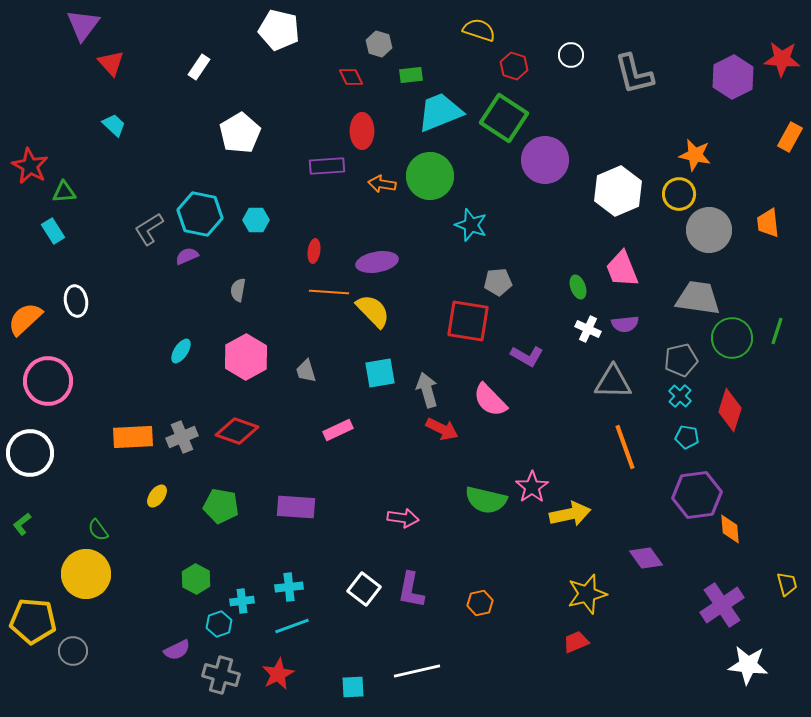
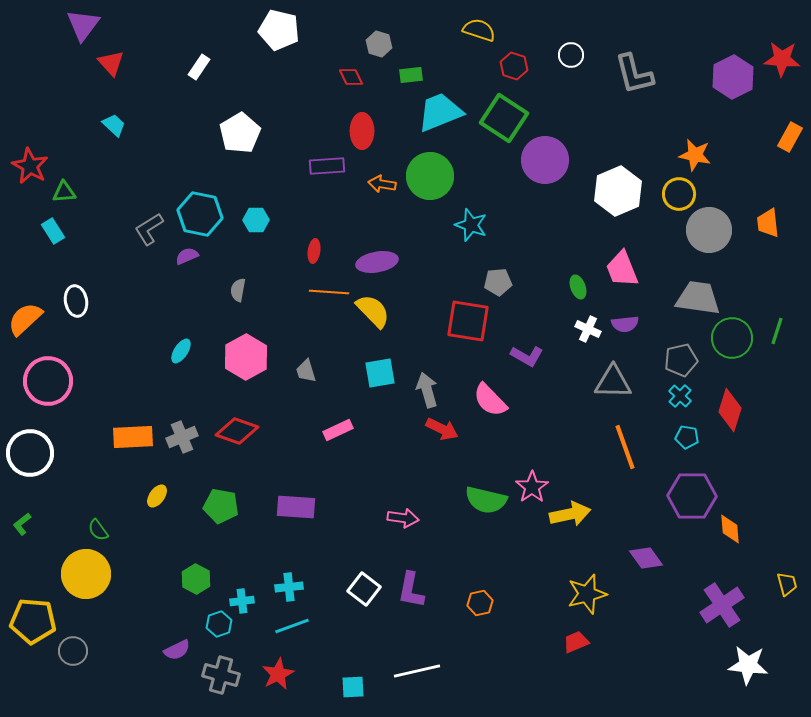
purple hexagon at (697, 495): moved 5 px left, 1 px down; rotated 9 degrees clockwise
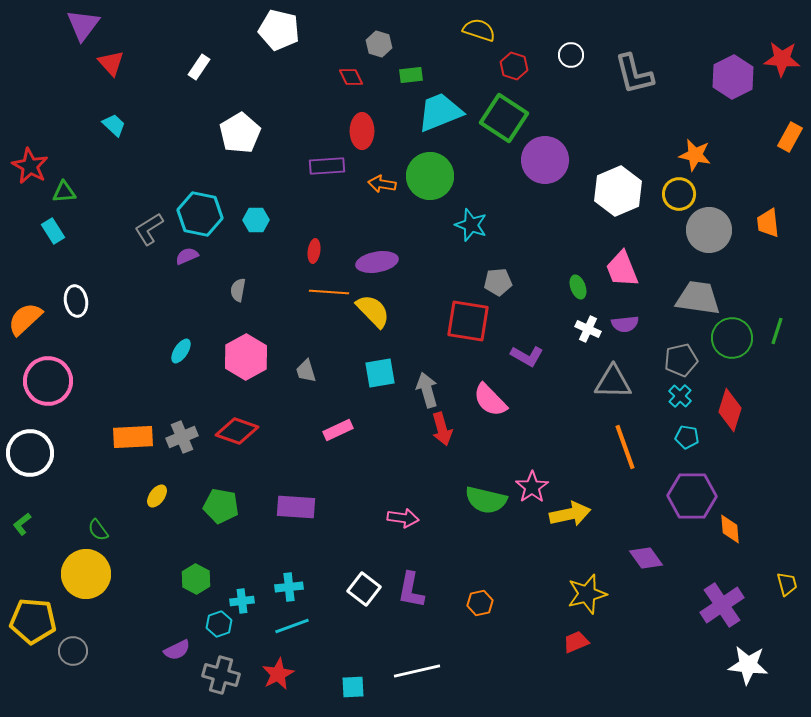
red arrow at (442, 429): rotated 48 degrees clockwise
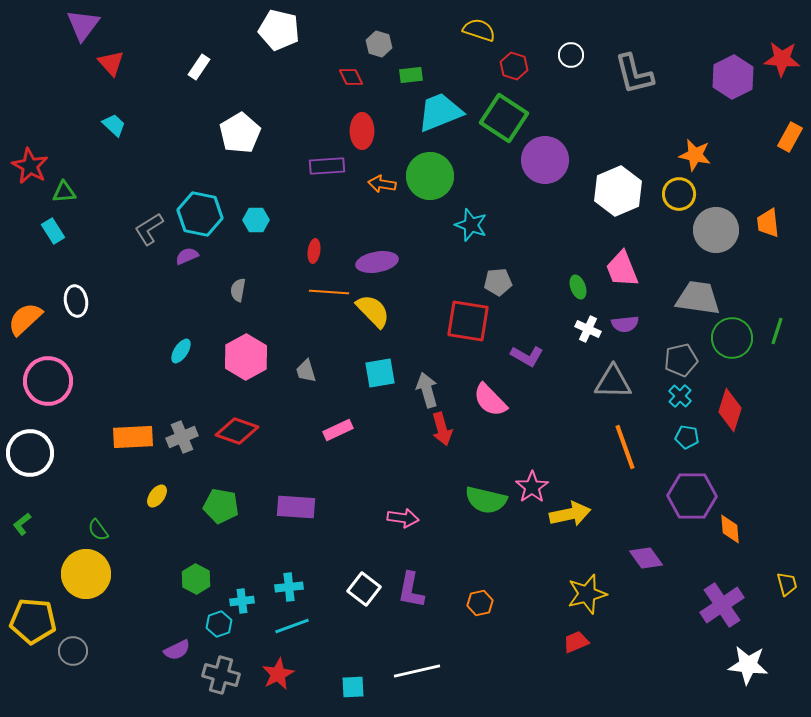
gray circle at (709, 230): moved 7 px right
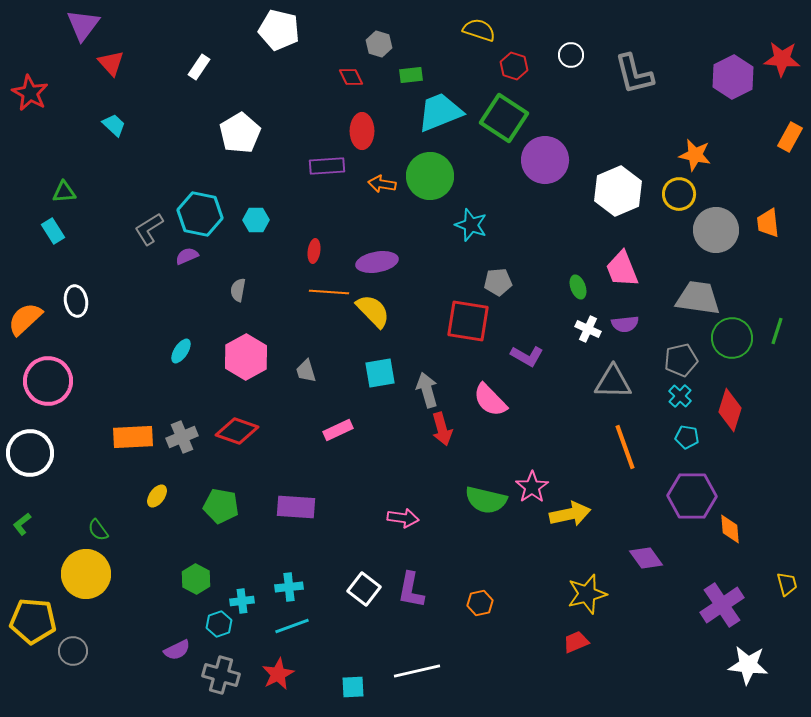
red star at (30, 166): moved 73 px up
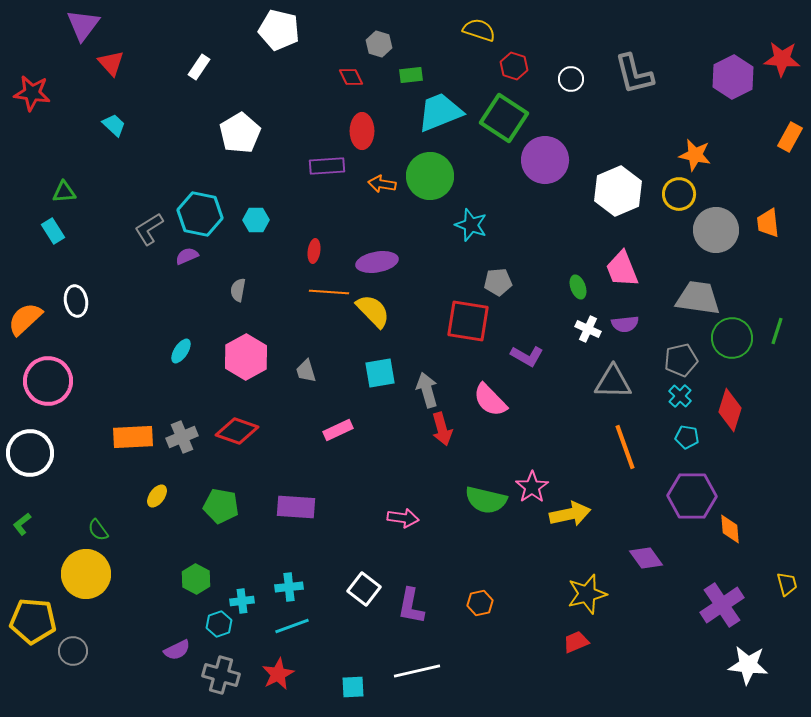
white circle at (571, 55): moved 24 px down
red star at (30, 93): moved 2 px right; rotated 21 degrees counterclockwise
purple L-shape at (411, 590): moved 16 px down
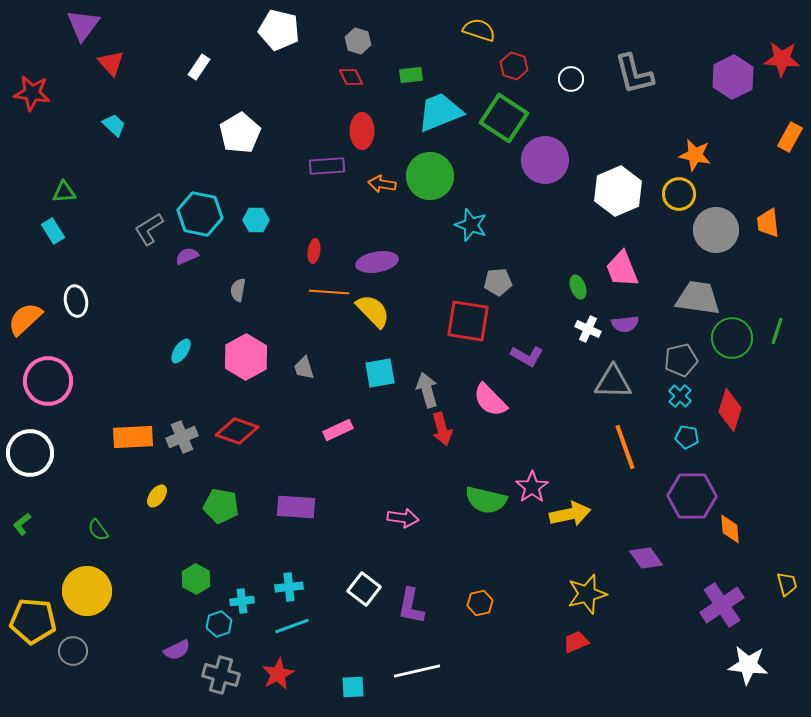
gray hexagon at (379, 44): moved 21 px left, 3 px up
gray trapezoid at (306, 371): moved 2 px left, 3 px up
yellow circle at (86, 574): moved 1 px right, 17 px down
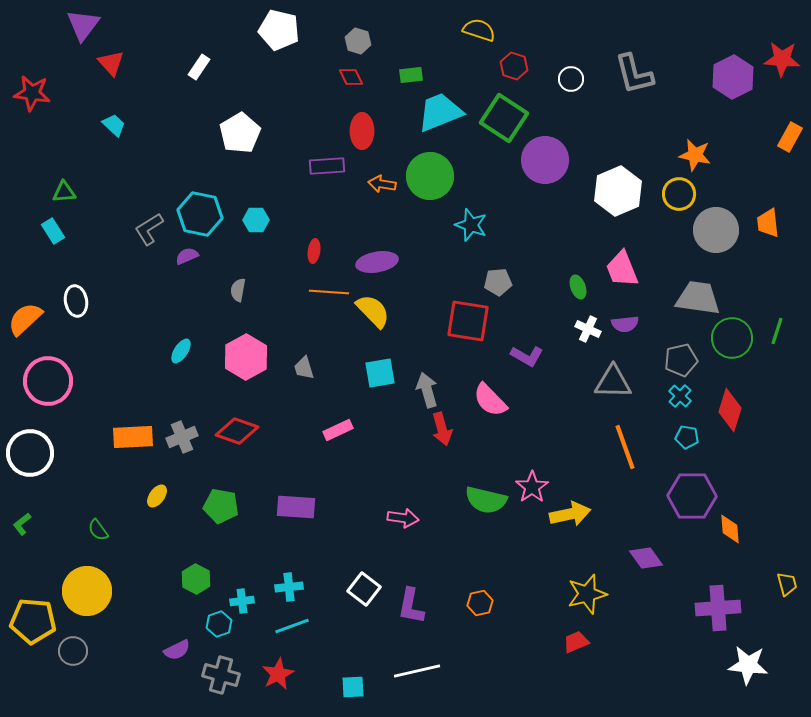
purple cross at (722, 605): moved 4 px left, 3 px down; rotated 30 degrees clockwise
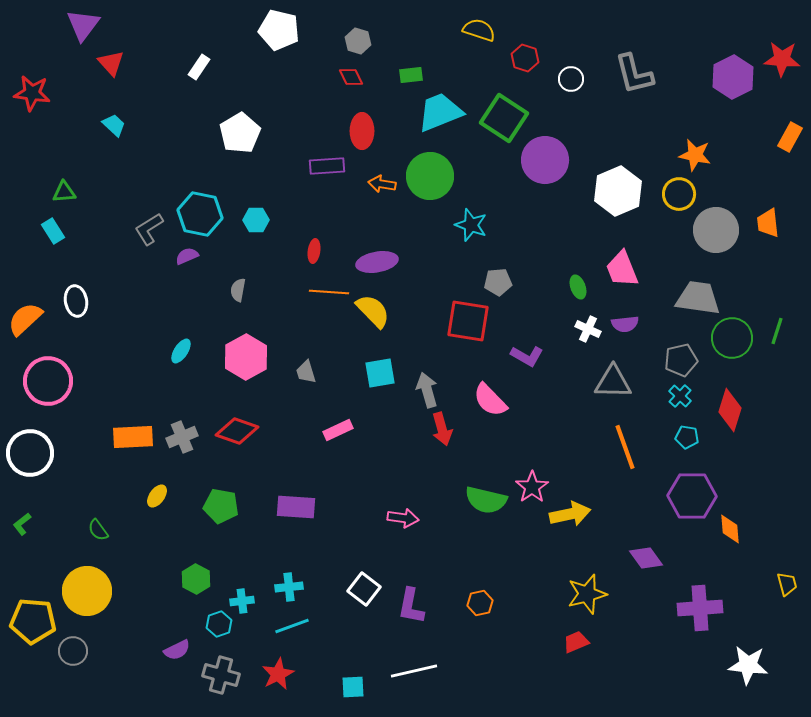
red hexagon at (514, 66): moved 11 px right, 8 px up
gray trapezoid at (304, 368): moved 2 px right, 4 px down
purple cross at (718, 608): moved 18 px left
white line at (417, 671): moved 3 px left
